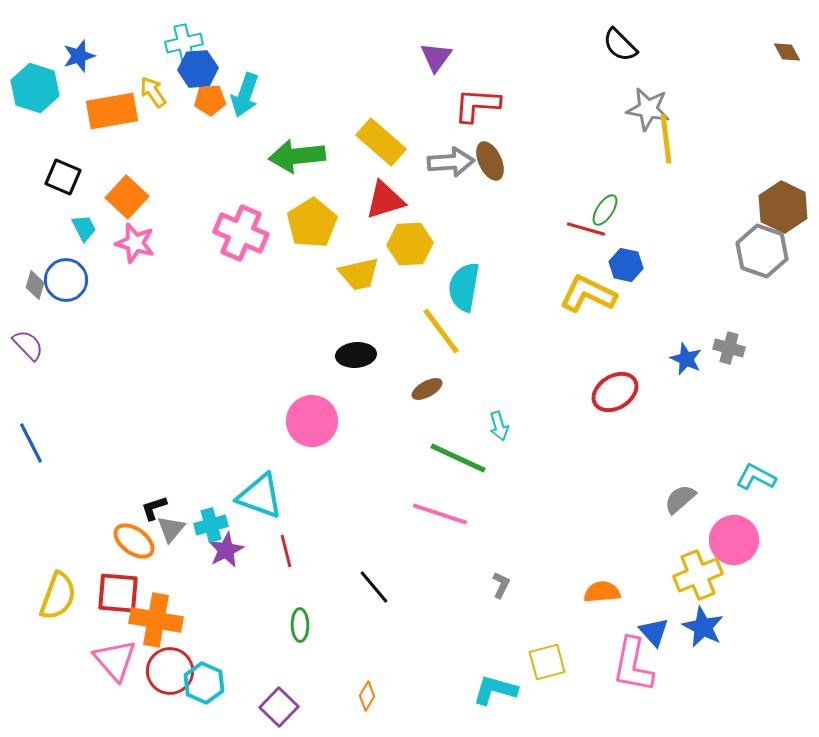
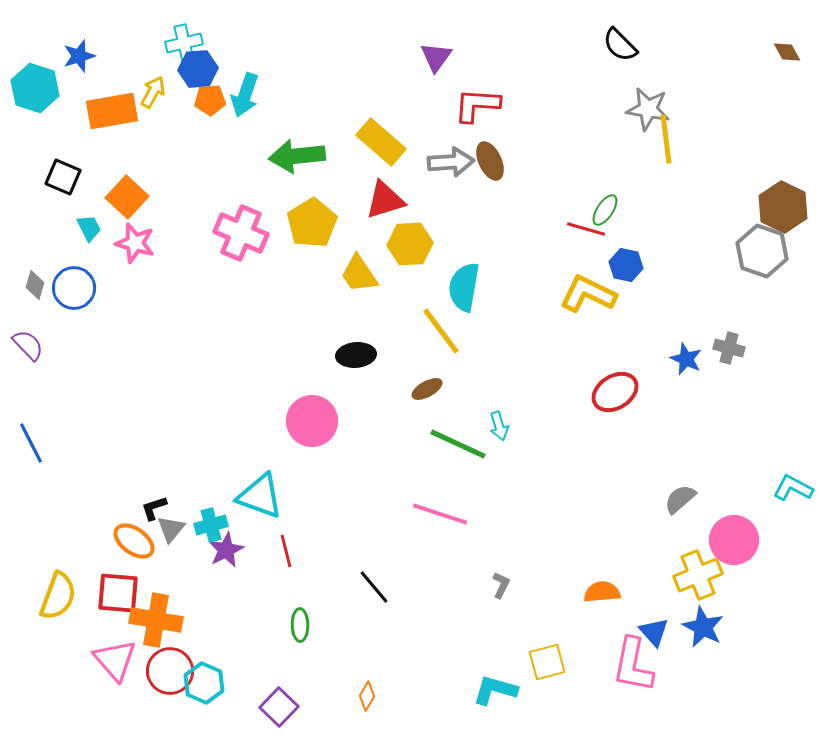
yellow arrow at (153, 92): rotated 64 degrees clockwise
cyan trapezoid at (84, 228): moved 5 px right
yellow trapezoid at (359, 274): rotated 69 degrees clockwise
blue circle at (66, 280): moved 8 px right, 8 px down
green line at (458, 458): moved 14 px up
cyan L-shape at (756, 477): moved 37 px right, 11 px down
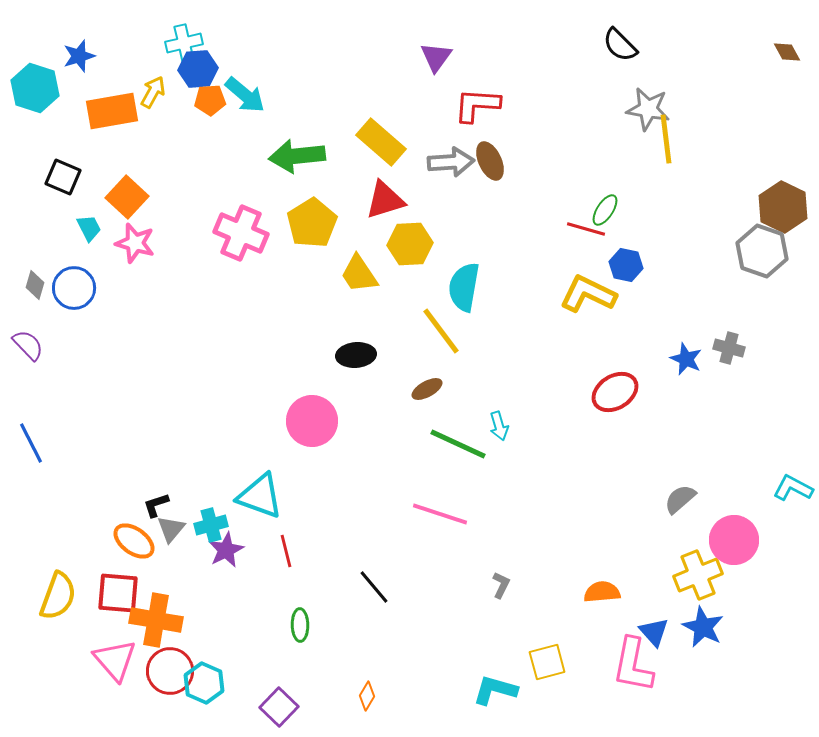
cyan arrow at (245, 95): rotated 69 degrees counterclockwise
black L-shape at (154, 508): moved 2 px right, 3 px up
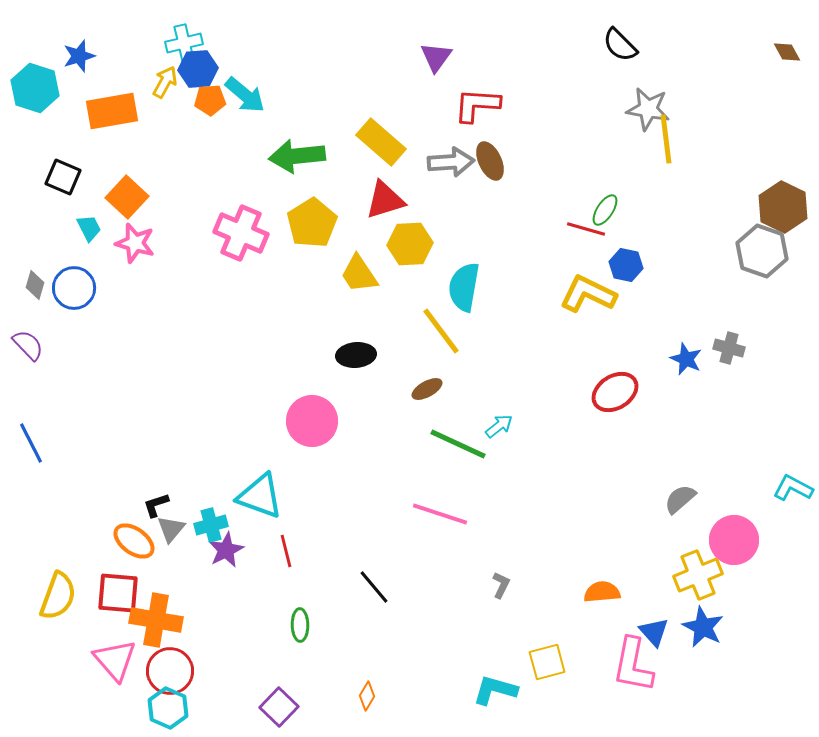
yellow arrow at (153, 92): moved 12 px right, 10 px up
cyan arrow at (499, 426): rotated 112 degrees counterclockwise
cyan hexagon at (204, 683): moved 36 px left, 25 px down
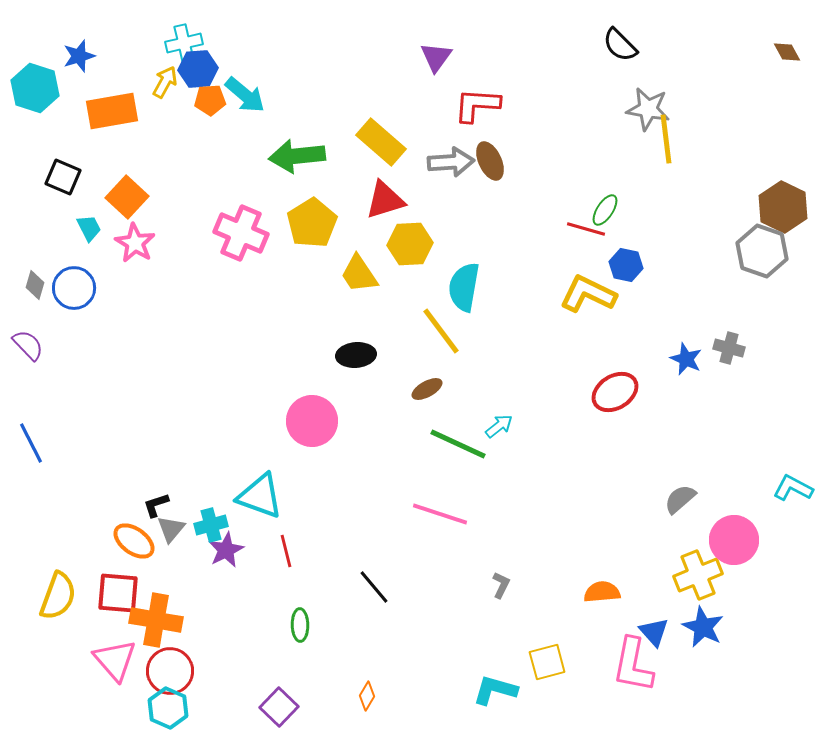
pink star at (135, 243): rotated 15 degrees clockwise
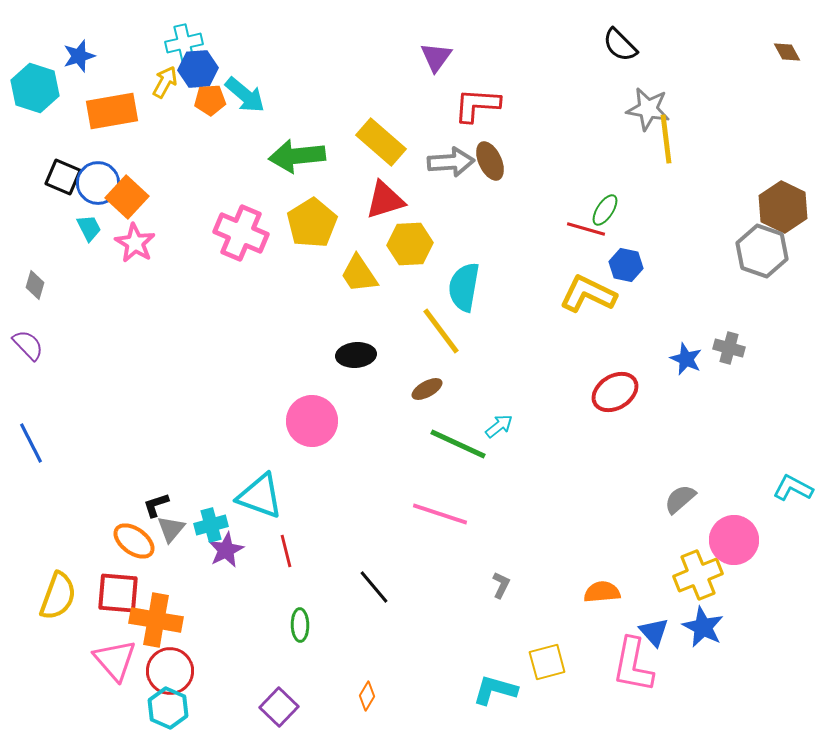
blue circle at (74, 288): moved 24 px right, 105 px up
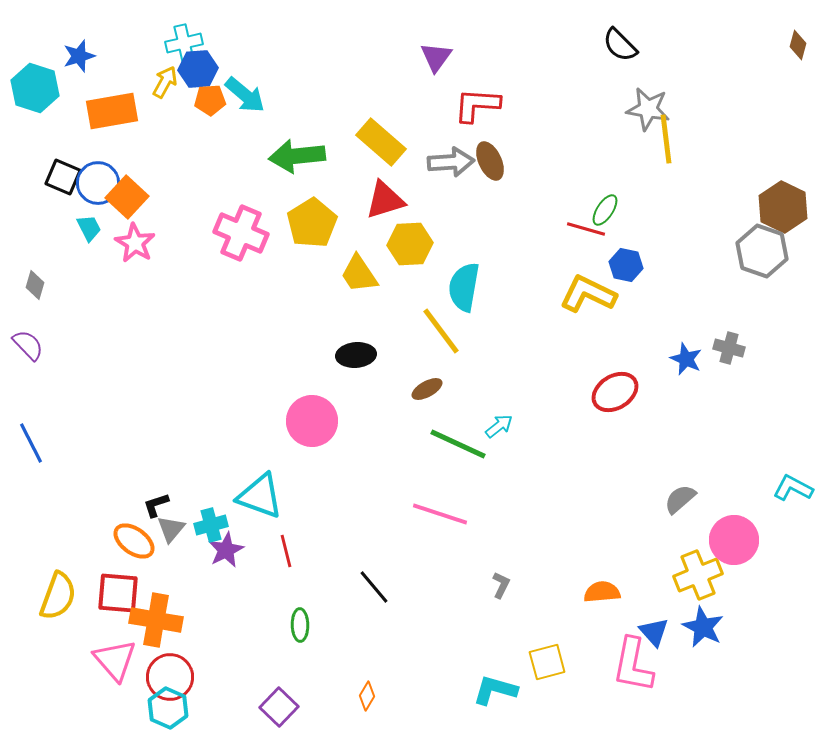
brown diamond at (787, 52): moved 11 px right, 7 px up; rotated 44 degrees clockwise
red circle at (170, 671): moved 6 px down
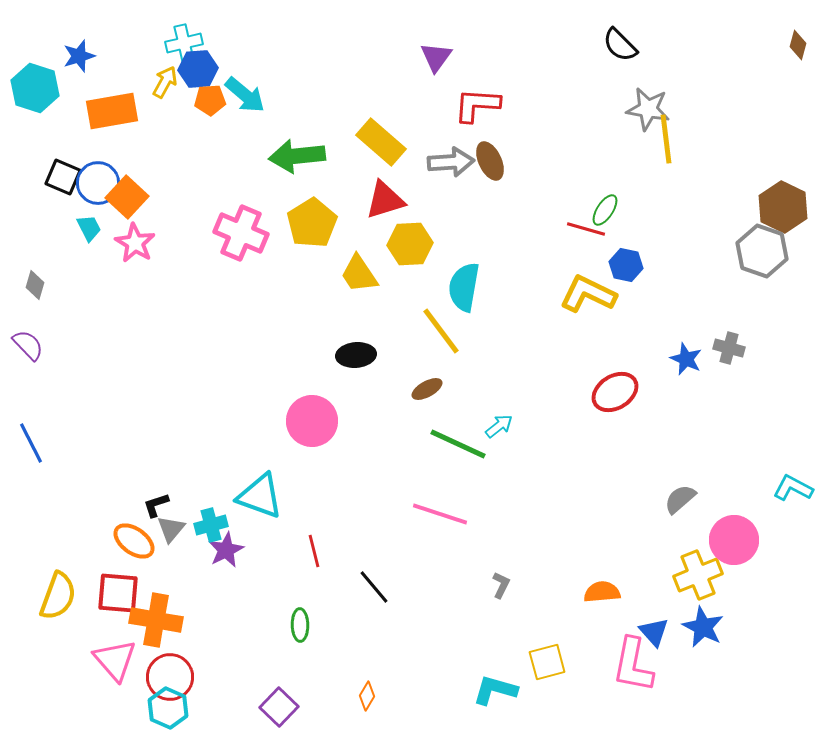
red line at (286, 551): moved 28 px right
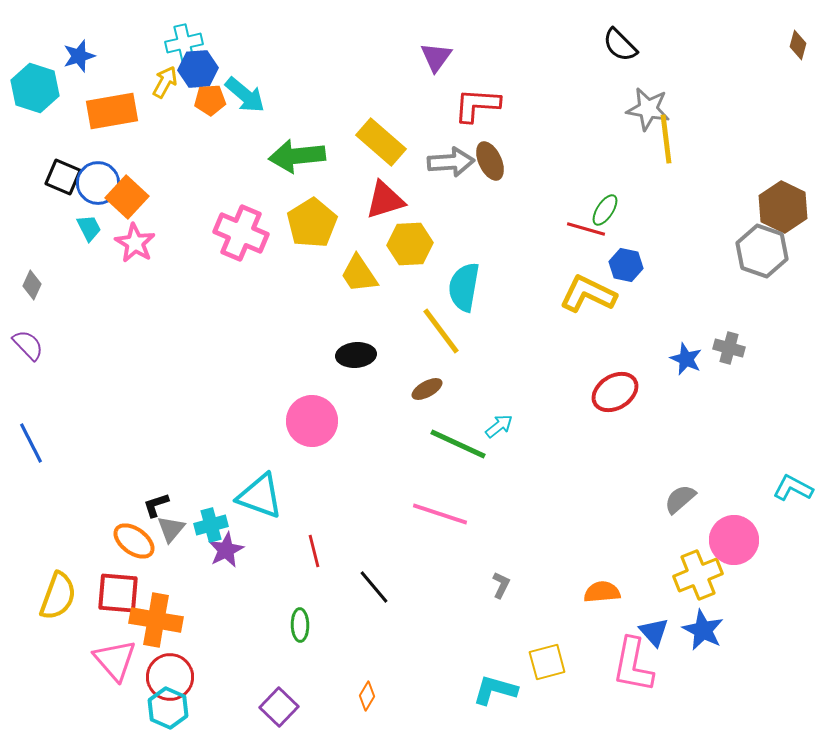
gray diamond at (35, 285): moved 3 px left; rotated 8 degrees clockwise
blue star at (703, 627): moved 3 px down
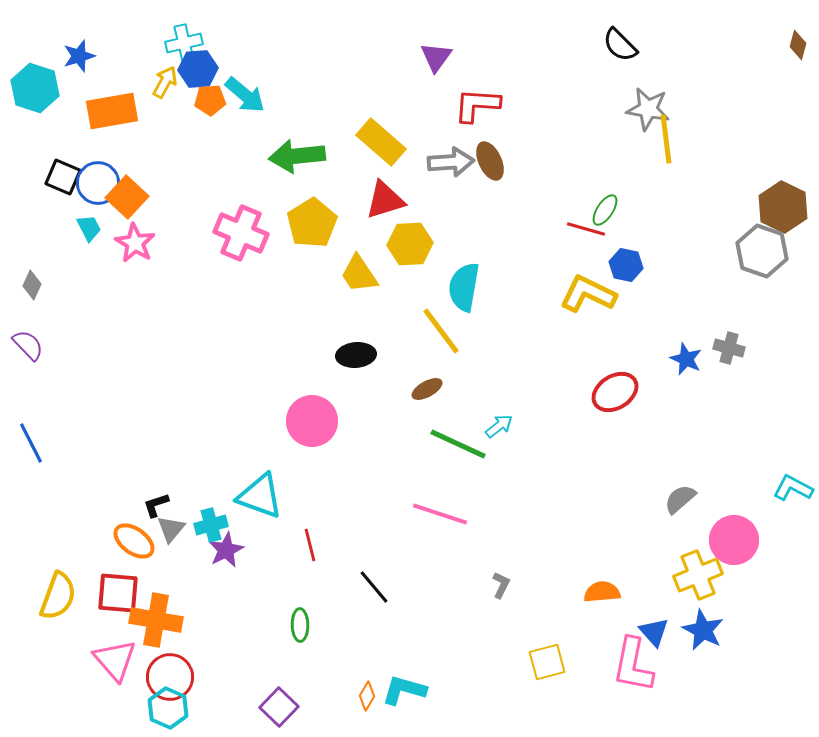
red line at (314, 551): moved 4 px left, 6 px up
cyan L-shape at (495, 690): moved 91 px left
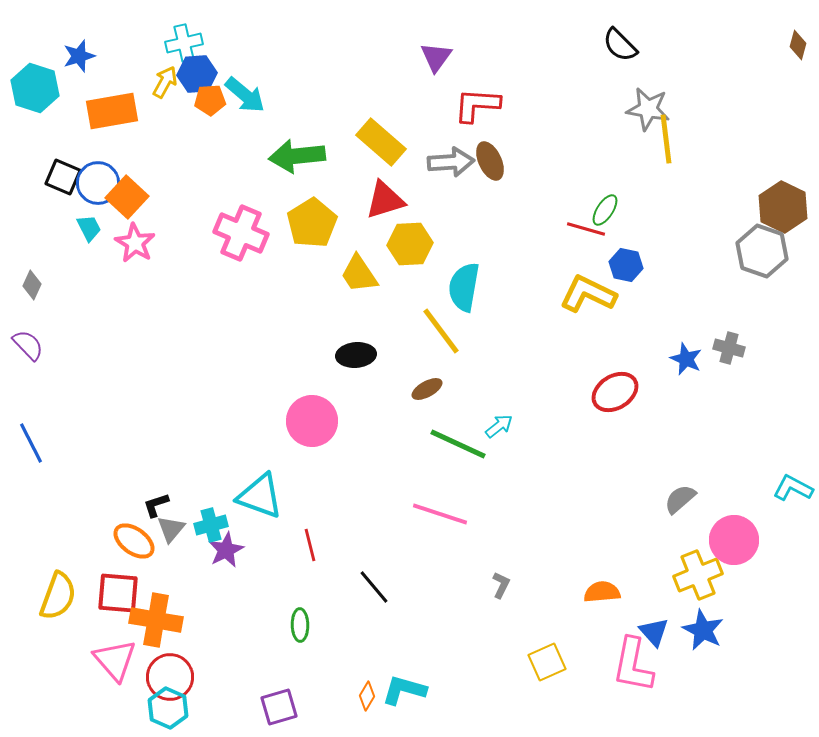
blue hexagon at (198, 69): moved 1 px left, 5 px down
yellow square at (547, 662): rotated 9 degrees counterclockwise
purple square at (279, 707): rotated 30 degrees clockwise
